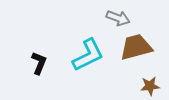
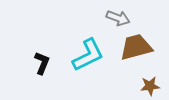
black L-shape: moved 3 px right
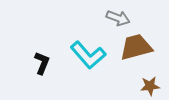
cyan L-shape: rotated 75 degrees clockwise
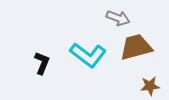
cyan L-shape: rotated 12 degrees counterclockwise
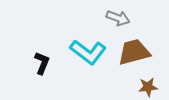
brown trapezoid: moved 2 px left, 5 px down
cyan L-shape: moved 3 px up
brown star: moved 2 px left, 1 px down
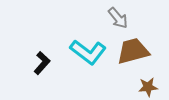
gray arrow: rotated 30 degrees clockwise
brown trapezoid: moved 1 px left, 1 px up
black L-shape: rotated 20 degrees clockwise
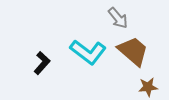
brown trapezoid: rotated 56 degrees clockwise
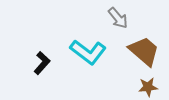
brown trapezoid: moved 11 px right
